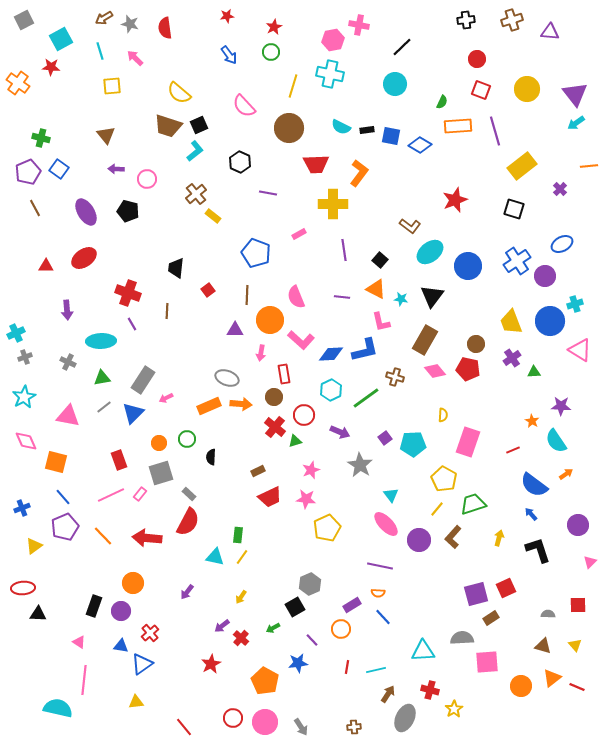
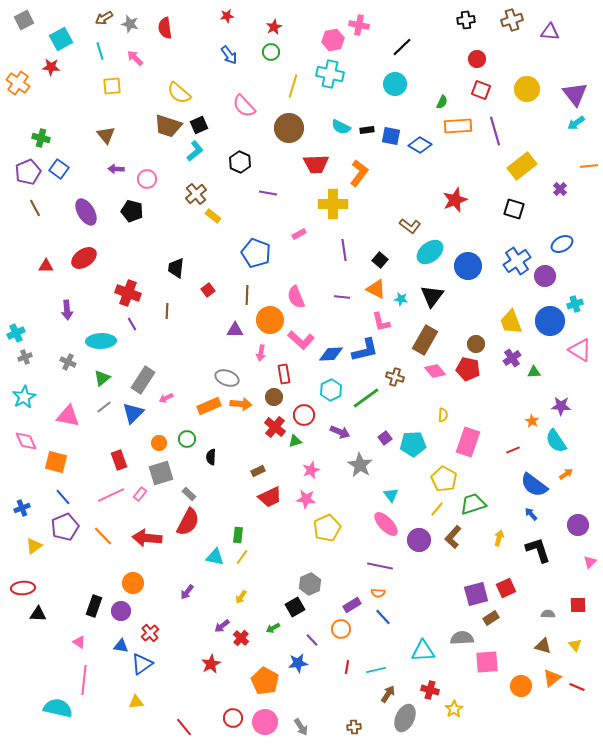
black pentagon at (128, 211): moved 4 px right
green triangle at (102, 378): rotated 30 degrees counterclockwise
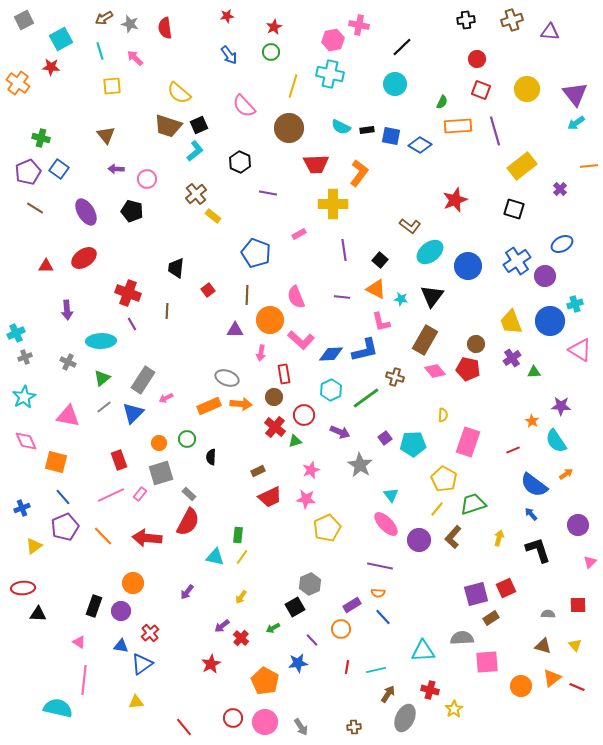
brown line at (35, 208): rotated 30 degrees counterclockwise
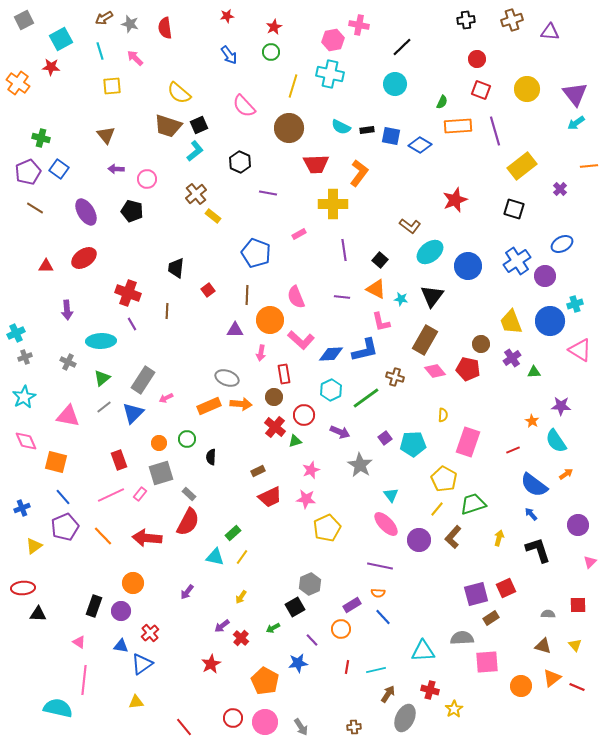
brown circle at (476, 344): moved 5 px right
green rectangle at (238, 535): moved 5 px left, 2 px up; rotated 42 degrees clockwise
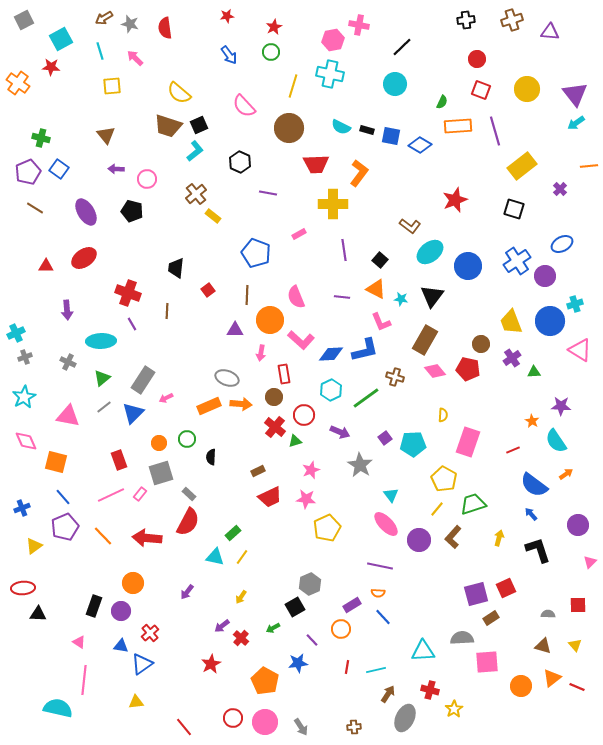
black rectangle at (367, 130): rotated 24 degrees clockwise
pink L-shape at (381, 322): rotated 10 degrees counterclockwise
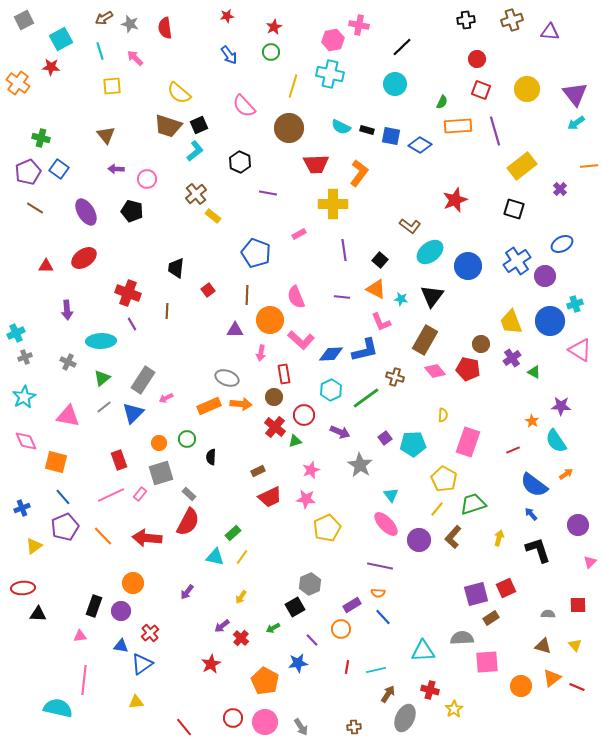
green triangle at (534, 372): rotated 32 degrees clockwise
pink triangle at (79, 642): moved 1 px right, 6 px up; rotated 40 degrees counterclockwise
